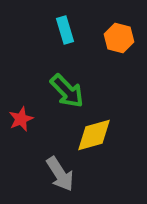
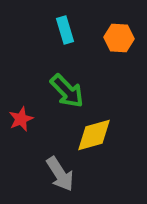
orange hexagon: rotated 12 degrees counterclockwise
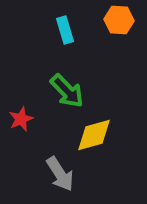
orange hexagon: moved 18 px up
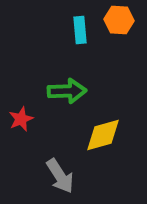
cyan rectangle: moved 15 px right; rotated 12 degrees clockwise
green arrow: rotated 48 degrees counterclockwise
yellow diamond: moved 9 px right
gray arrow: moved 2 px down
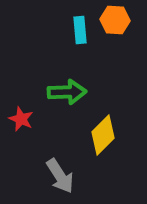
orange hexagon: moved 4 px left
green arrow: moved 1 px down
red star: rotated 25 degrees counterclockwise
yellow diamond: rotated 30 degrees counterclockwise
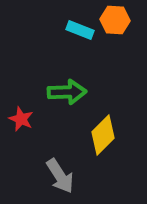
cyan rectangle: rotated 64 degrees counterclockwise
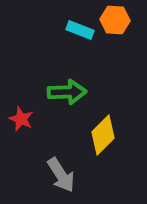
gray arrow: moved 1 px right, 1 px up
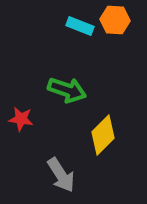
cyan rectangle: moved 4 px up
green arrow: moved 2 px up; rotated 21 degrees clockwise
red star: rotated 15 degrees counterclockwise
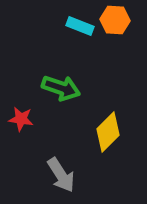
green arrow: moved 6 px left, 2 px up
yellow diamond: moved 5 px right, 3 px up
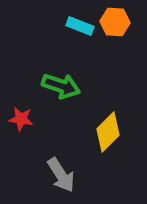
orange hexagon: moved 2 px down
green arrow: moved 2 px up
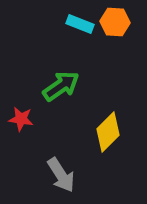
cyan rectangle: moved 2 px up
green arrow: rotated 54 degrees counterclockwise
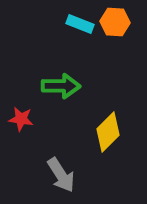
green arrow: rotated 36 degrees clockwise
